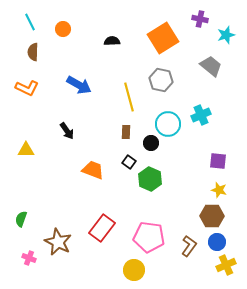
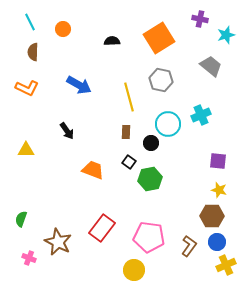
orange square: moved 4 px left
green hexagon: rotated 25 degrees clockwise
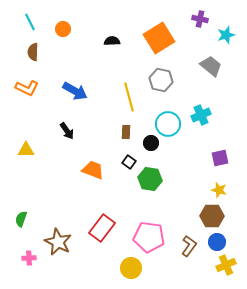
blue arrow: moved 4 px left, 6 px down
purple square: moved 2 px right, 3 px up; rotated 18 degrees counterclockwise
green hexagon: rotated 20 degrees clockwise
pink cross: rotated 24 degrees counterclockwise
yellow circle: moved 3 px left, 2 px up
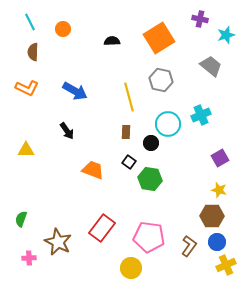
purple square: rotated 18 degrees counterclockwise
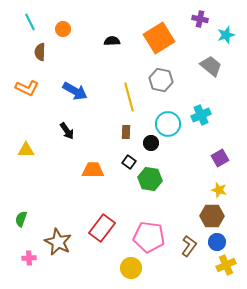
brown semicircle: moved 7 px right
orange trapezoid: rotated 20 degrees counterclockwise
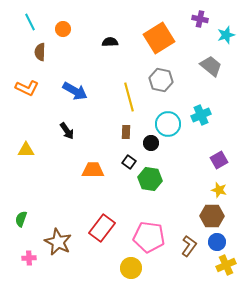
black semicircle: moved 2 px left, 1 px down
purple square: moved 1 px left, 2 px down
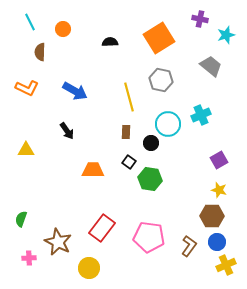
yellow circle: moved 42 px left
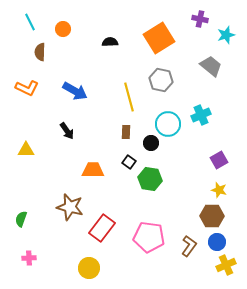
brown star: moved 12 px right, 35 px up; rotated 12 degrees counterclockwise
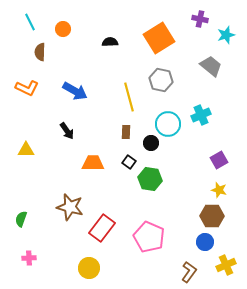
orange trapezoid: moved 7 px up
pink pentagon: rotated 16 degrees clockwise
blue circle: moved 12 px left
brown L-shape: moved 26 px down
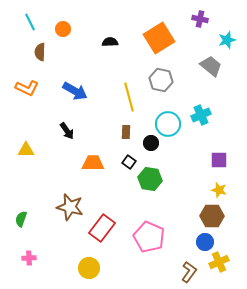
cyan star: moved 1 px right, 5 px down
purple square: rotated 30 degrees clockwise
yellow cross: moved 7 px left, 3 px up
